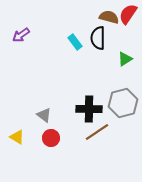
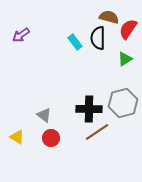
red semicircle: moved 15 px down
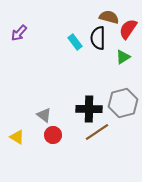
purple arrow: moved 2 px left, 2 px up; rotated 12 degrees counterclockwise
green triangle: moved 2 px left, 2 px up
red circle: moved 2 px right, 3 px up
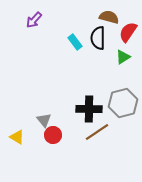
red semicircle: moved 3 px down
purple arrow: moved 15 px right, 13 px up
gray triangle: moved 5 px down; rotated 14 degrees clockwise
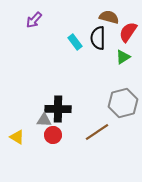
black cross: moved 31 px left
gray triangle: rotated 49 degrees counterclockwise
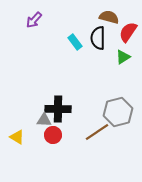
gray hexagon: moved 5 px left, 9 px down
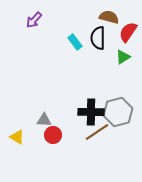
black cross: moved 33 px right, 3 px down
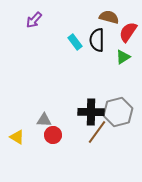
black semicircle: moved 1 px left, 2 px down
brown line: rotated 20 degrees counterclockwise
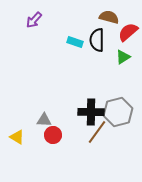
red semicircle: rotated 15 degrees clockwise
cyan rectangle: rotated 35 degrees counterclockwise
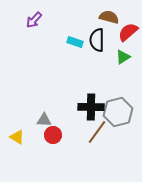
black cross: moved 5 px up
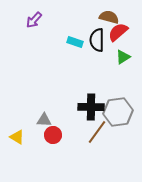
red semicircle: moved 10 px left
gray hexagon: rotated 8 degrees clockwise
